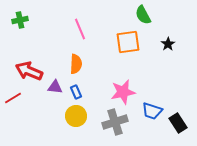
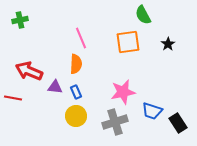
pink line: moved 1 px right, 9 px down
red line: rotated 42 degrees clockwise
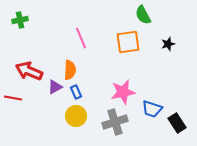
black star: rotated 16 degrees clockwise
orange semicircle: moved 6 px left, 6 px down
purple triangle: rotated 35 degrees counterclockwise
blue trapezoid: moved 2 px up
black rectangle: moved 1 px left
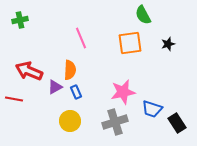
orange square: moved 2 px right, 1 px down
red line: moved 1 px right, 1 px down
yellow circle: moved 6 px left, 5 px down
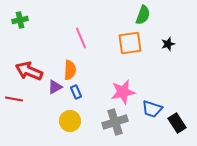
green semicircle: rotated 132 degrees counterclockwise
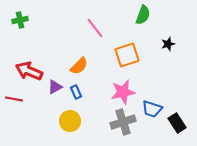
pink line: moved 14 px right, 10 px up; rotated 15 degrees counterclockwise
orange square: moved 3 px left, 12 px down; rotated 10 degrees counterclockwise
orange semicircle: moved 9 px right, 4 px up; rotated 42 degrees clockwise
gray cross: moved 8 px right
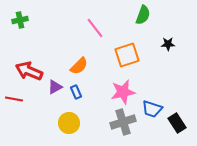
black star: rotated 16 degrees clockwise
yellow circle: moved 1 px left, 2 px down
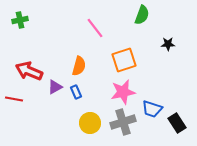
green semicircle: moved 1 px left
orange square: moved 3 px left, 5 px down
orange semicircle: rotated 30 degrees counterclockwise
yellow circle: moved 21 px right
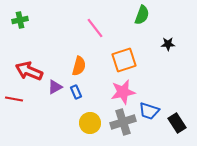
blue trapezoid: moved 3 px left, 2 px down
